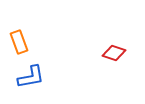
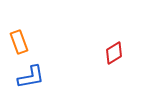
red diamond: rotated 50 degrees counterclockwise
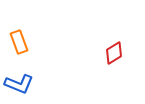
blue L-shape: moved 12 px left, 7 px down; rotated 32 degrees clockwise
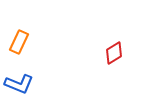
orange rectangle: rotated 45 degrees clockwise
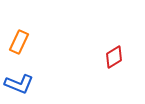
red diamond: moved 4 px down
